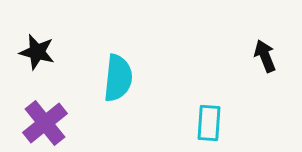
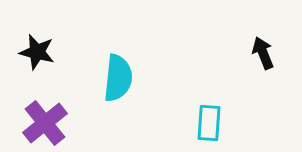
black arrow: moved 2 px left, 3 px up
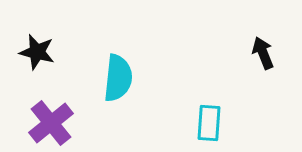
purple cross: moved 6 px right
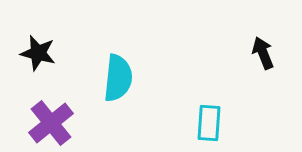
black star: moved 1 px right, 1 px down
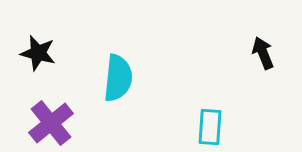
cyan rectangle: moved 1 px right, 4 px down
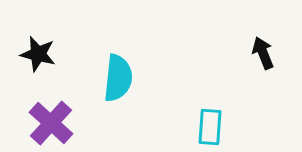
black star: moved 1 px down
purple cross: rotated 9 degrees counterclockwise
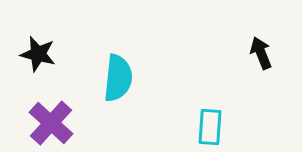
black arrow: moved 2 px left
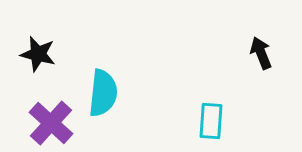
cyan semicircle: moved 15 px left, 15 px down
cyan rectangle: moved 1 px right, 6 px up
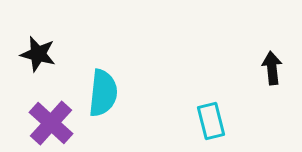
black arrow: moved 11 px right, 15 px down; rotated 16 degrees clockwise
cyan rectangle: rotated 18 degrees counterclockwise
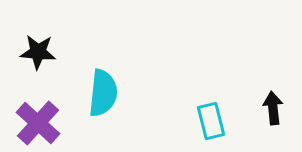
black star: moved 2 px up; rotated 9 degrees counterclockwise
black arrow: moved 1 px right, 40 px down
purple cross: moved 13 px left
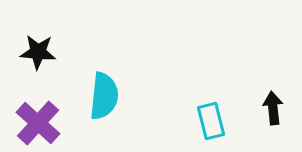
cyan semicircle: moved 1 px right, 3 px down
